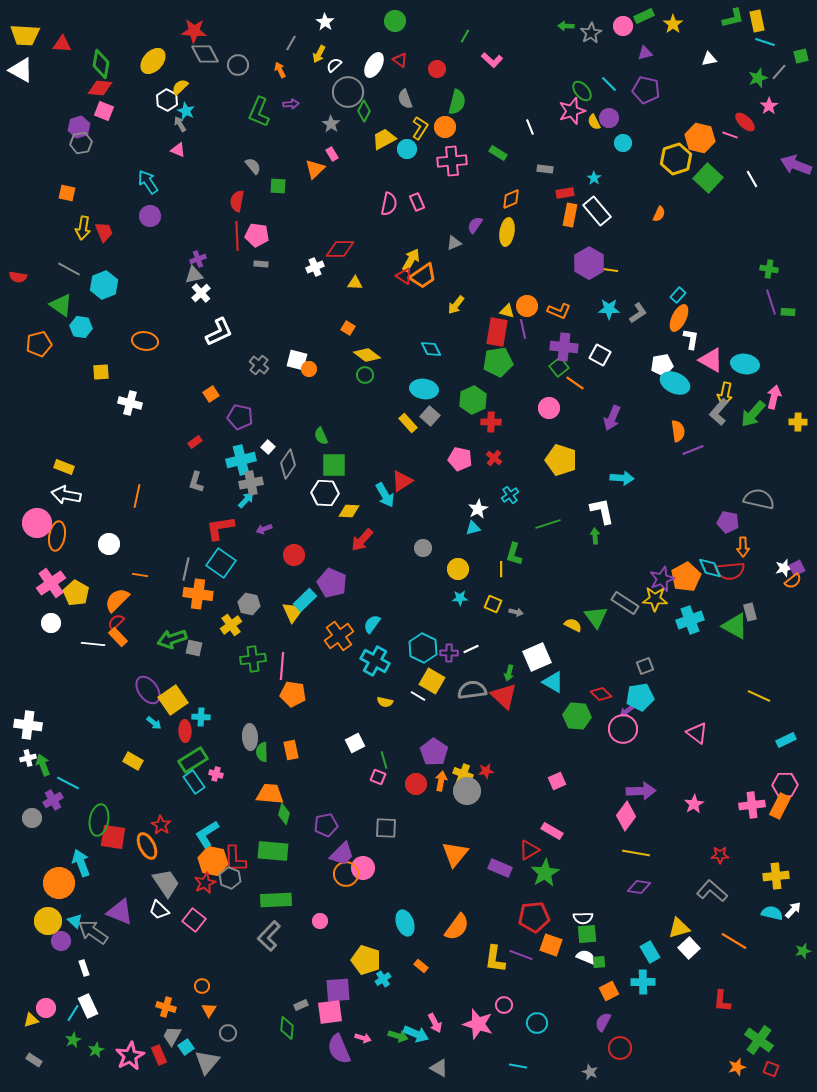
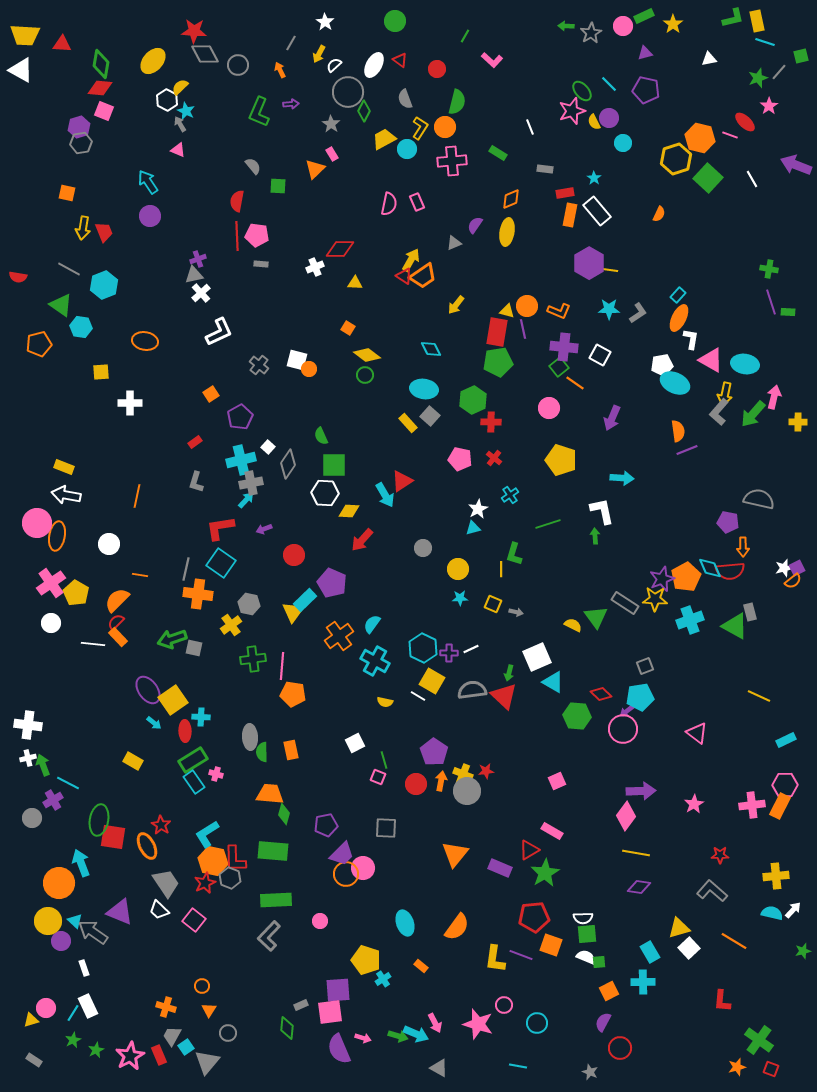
white cross at (130, 403): rotated 15 degrees counterclockwise
purple pentagon at (240, 417): rotated 30 degrees clockwise
purple line at (693, 450): moved 6 px left
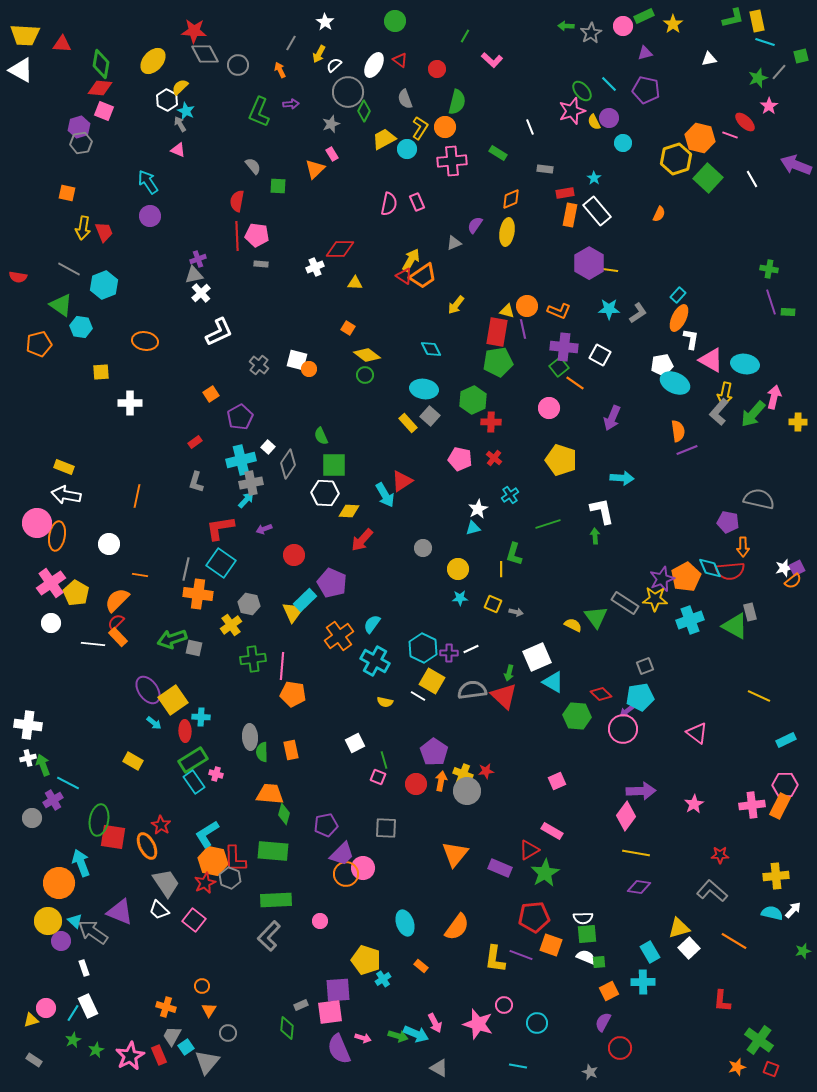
gray star at (331, 124): rotated 18 degrees clockwise
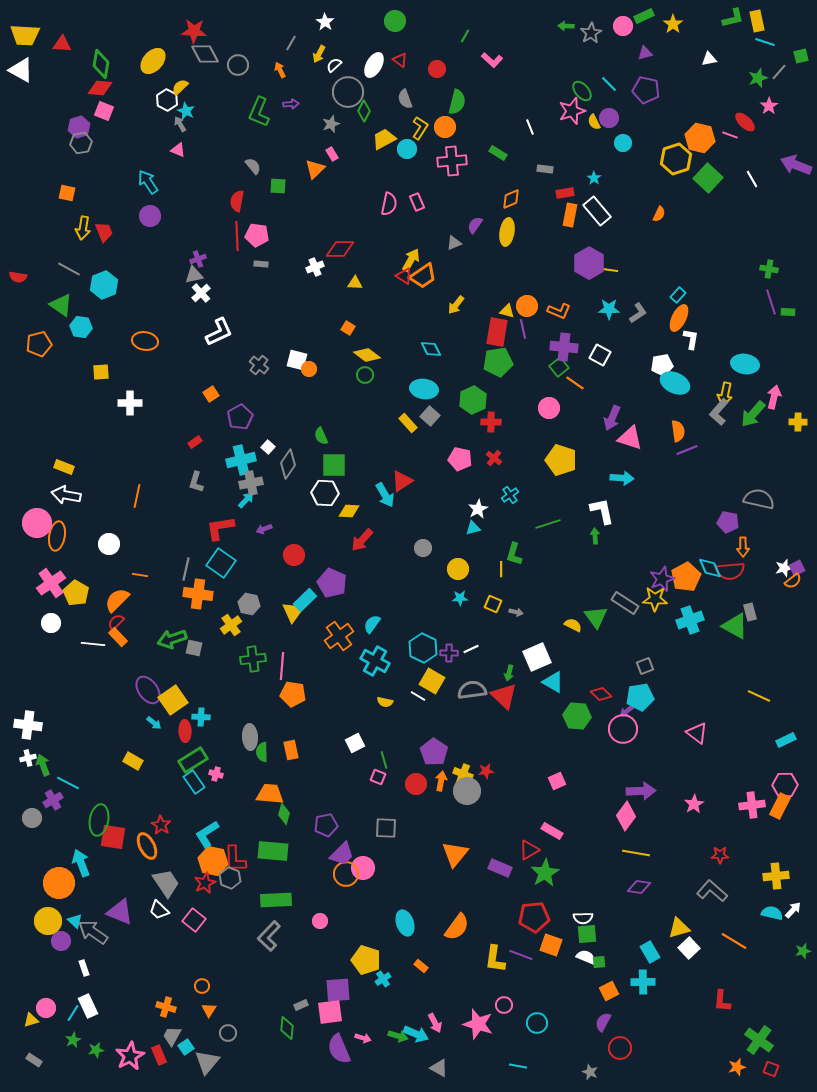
pink triangle at (711, 360): moved 81 px left, 78 px down; rotated 12 degrees counterclockwise
green star at (96, 1050): rotated 14 degrees clockwise
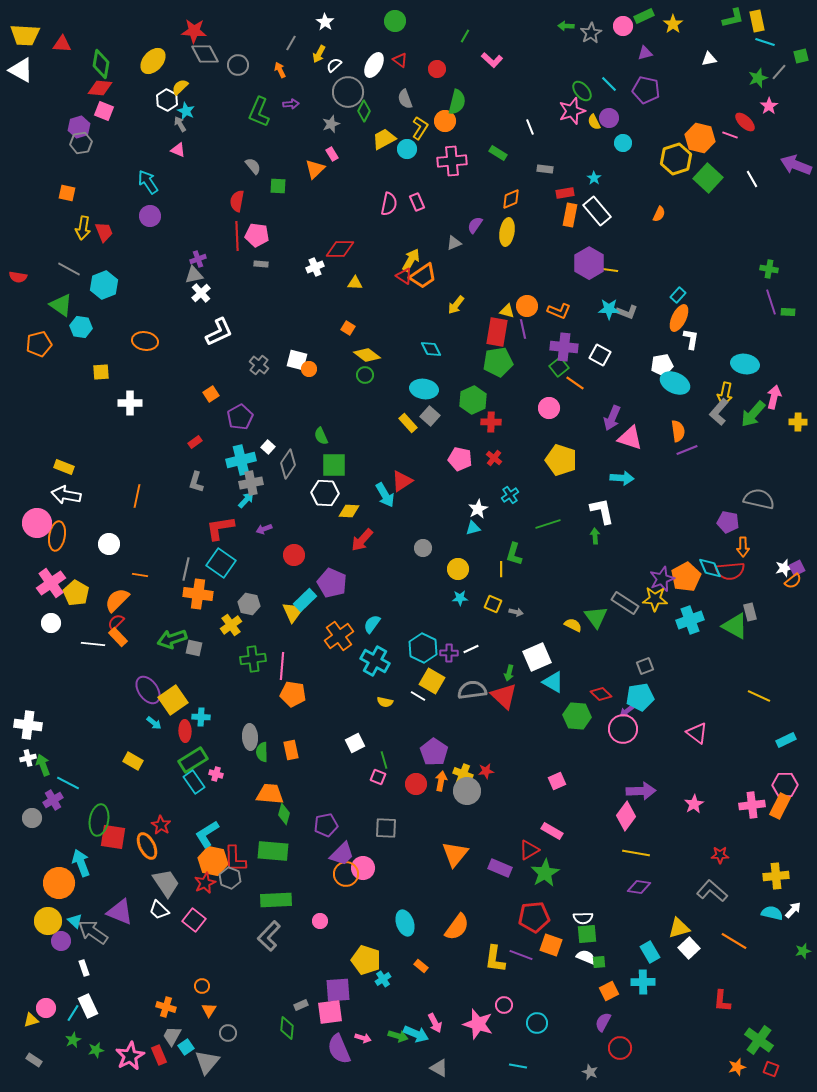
orange circle at (445, 127): moved 6 px up
gray L-shape at (638, 313): moved 11 px left, 1 px up; rotated 55 degrees clockwise
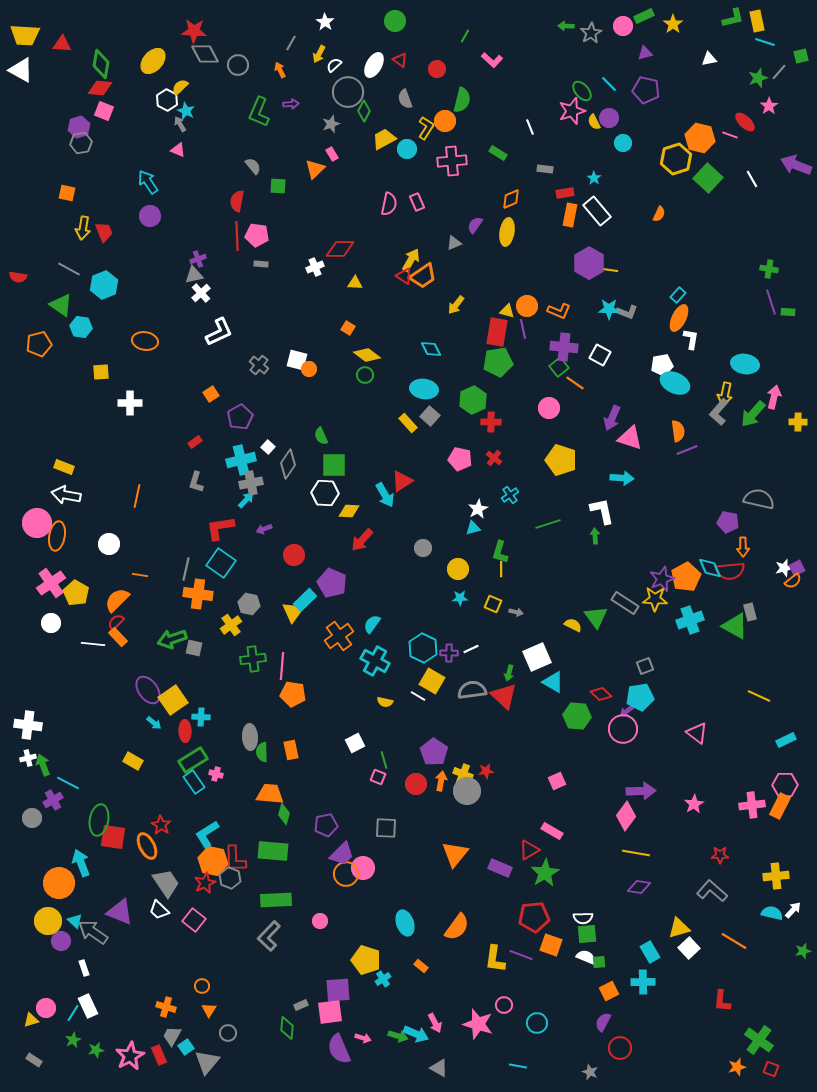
green semicircle at (457, 102): moved 5 px right, 2 px up
yellow L-shape at (420, 128): moved 6 px right
green L-shape at (514, 554): moved 14 px left, 2 px up
